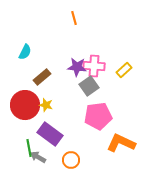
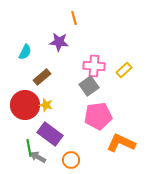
purple star: moved 18 px left, 25 px up
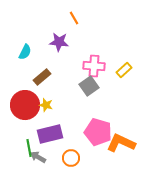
orange line: rotated 16 degrees counterclockwise
pink pentagon: moved 16 px down; rotated 24 degrees clockwise
purple rectangle: rotated 50 degrees counterclockwise
orange circle: moved 2 px up
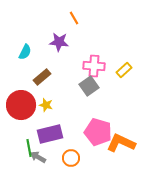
red circle: moved 4 px left
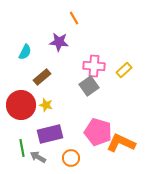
green line: moved 7 px left
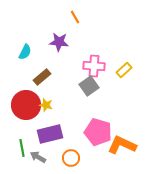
orange line: moved 1 px right, 1 px up
red circle: moved 5 px right
orange L-shape: moved 1 px right, 2 px down
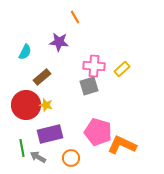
yellow rectangle: moved 2 px left, 1 px up
gray square: rotated 18 degrees clockwise
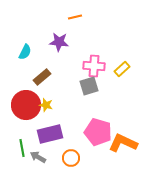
orange line: rotated 72 degrees counterclockwise
orange L-shape: moved 1 px right, 2 px up
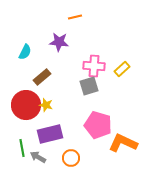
pink pentagon: moved 7 px up
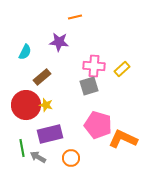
orange L-shape: moved 4 px up
